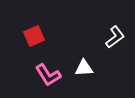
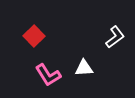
red square: rotated 20 degrees counterclockwise
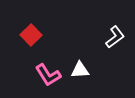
red square: moved 3 px left, 1 px up
white triangle: moved 4 px left, 2 px down
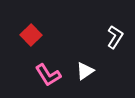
white L-shape: rotated 20 degrees counterclockwise
white triangle: moved 5 px right, 1 px down; rotated 30 degrees counterclockwise
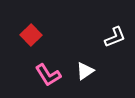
white L-shape: rotated 35 degrees clockwise
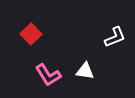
red square: moved 1 px up
white triangle: rotated 42 degrees clockwise
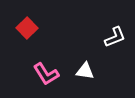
red square: moved 4 px left, 6 px up
pink L-shape: moved 2 px left, 1 px up
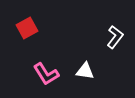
red square: rotated 15 degrees clockwise
white L-shape: rotated 30 degrees counterclockwise
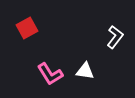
pink L-shape: moved 4 px right
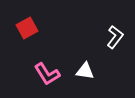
pink L-shape: moved 3 px left
